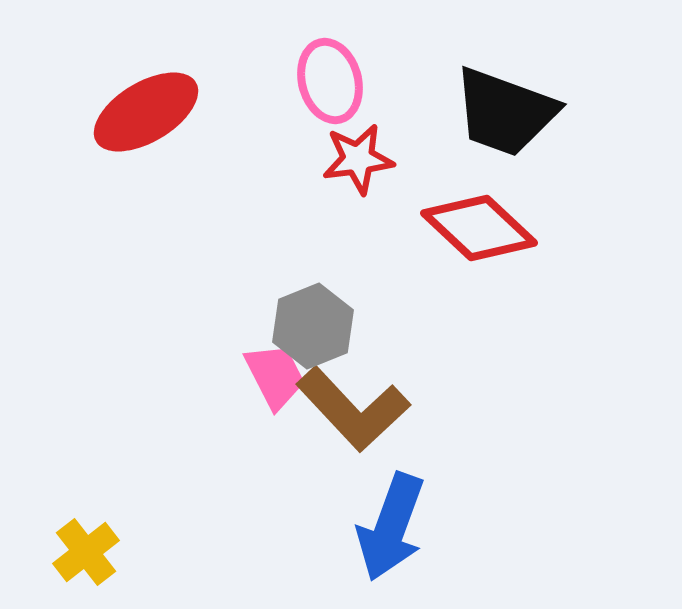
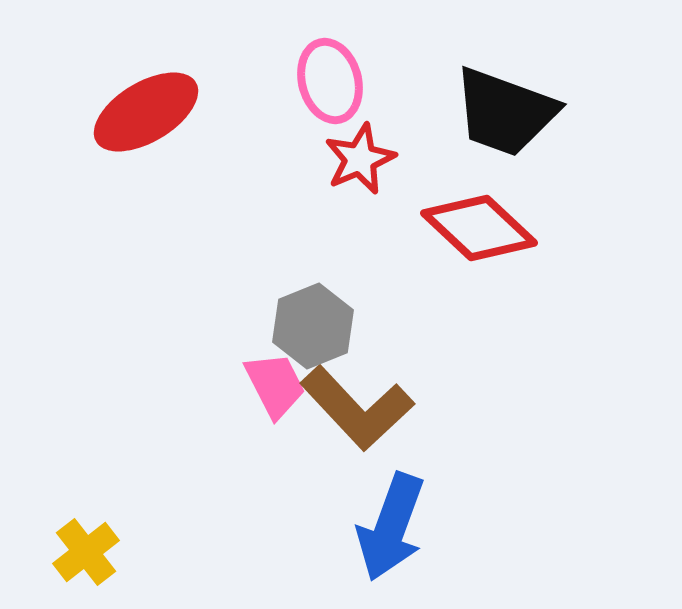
red star: moved 2 px right; rotated 16 degrees counterclockwise
pink trapezoid: moved 9 px down
brown L-shape: moved 4 px right, 1 px up
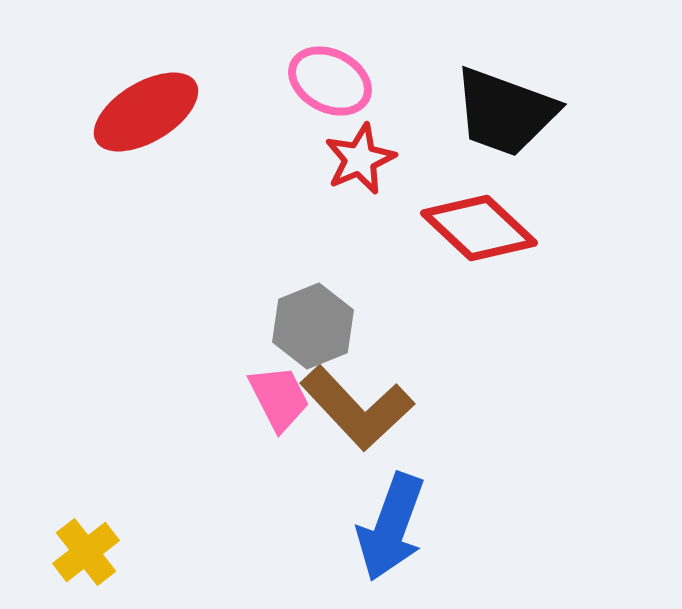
pink ellipse: rotated 48 degrees counterclockwise
pink trapezoid: moved 4 px right, 13 px down
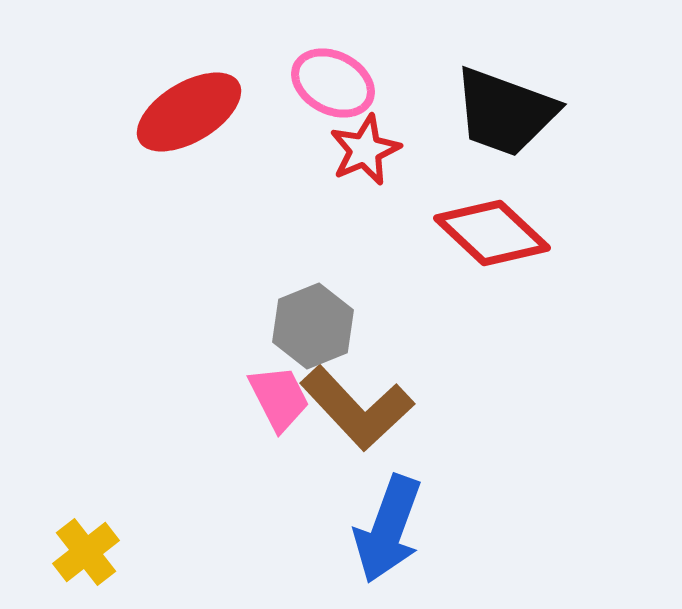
pink ellipse: moved 3 px right, 2 px down
red ellipse: moved 43 px right
red star: moved 5 px right, 9 px up
red diamond: moved 13 px right, 5 px down
blue arrow: moved 3 px left, 2 px down
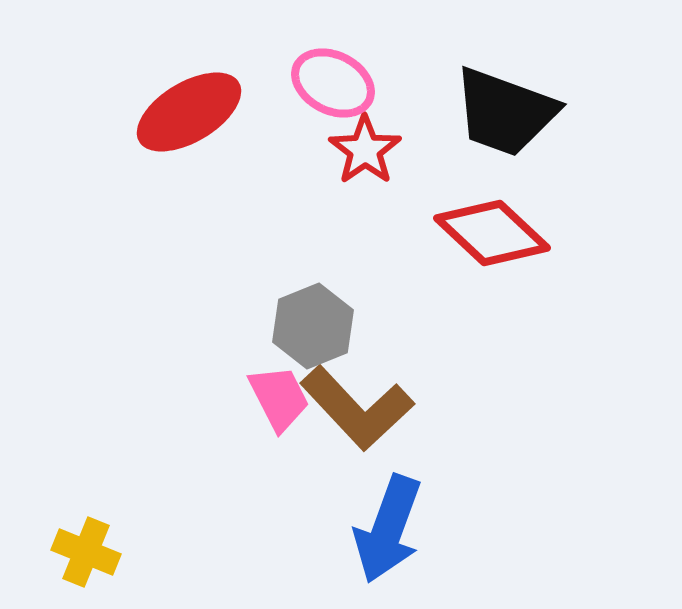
red star: rotated 12 degrees counterclockwise
yellow cross: rotated 30 degrees counterclockwise
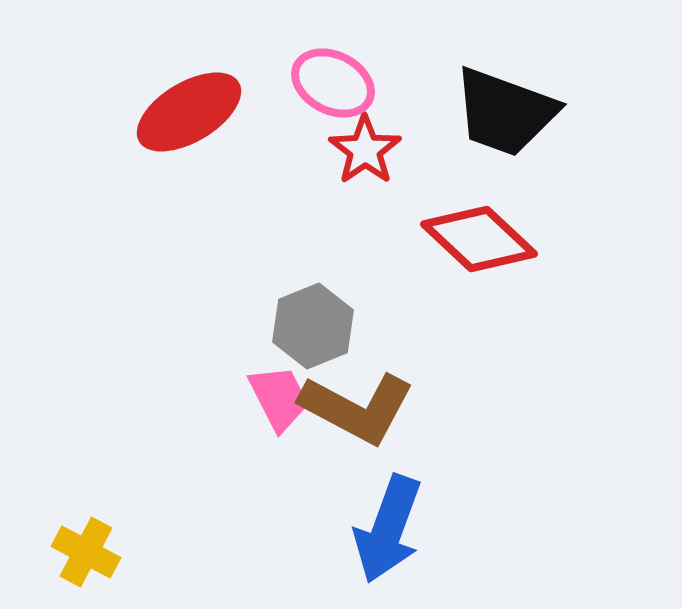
red diamond: moved 13 px left, 6 px down
brown L-shape: rotated 19 degrees counterclockwise
yellow cross: rotated 6 degrees clockwise
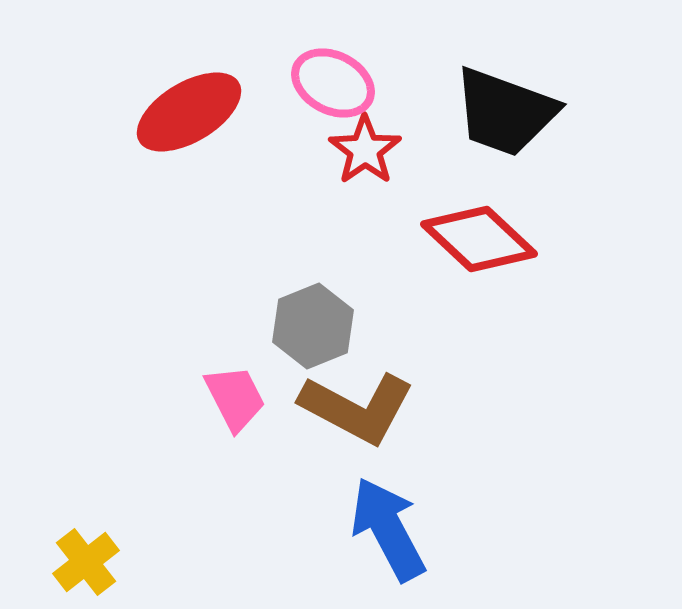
pink trapezoid: moved 44 px left
blue arrow: rotated 132 degrees clockwise
yellow cross: moved 10 px down; rotated 24 degrees clockwise
